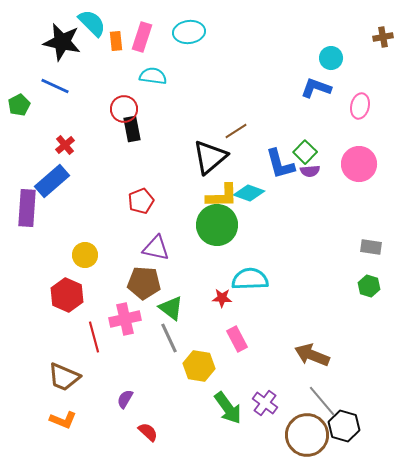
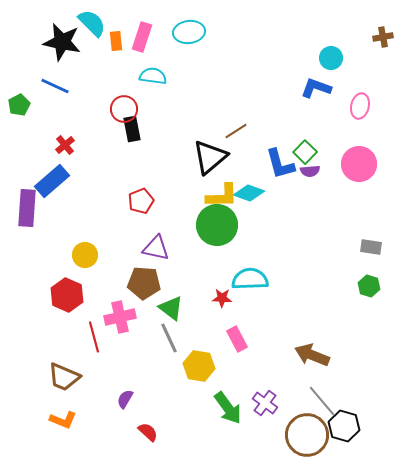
pink cross at (125, 319): moved 5 px left, 2 px up
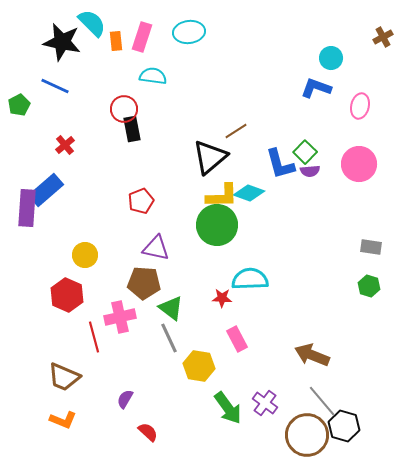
brown cross at (383, 37): rotated 18 degrees counterclockwise
blue rectangle at (52, 181): moved 6 px left, 9 px down
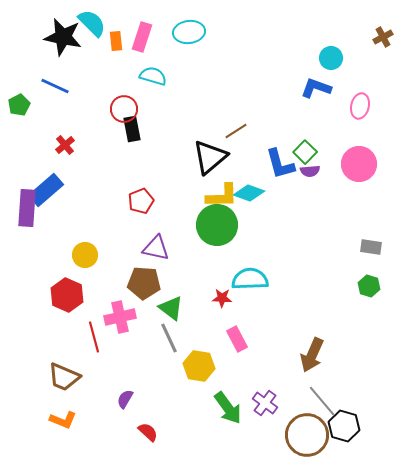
black star at (62, 42): moved 1 px right, 5 px up
cyan semicircle at (153, 76): rotated 8 degrees clockwise
brown arrow at (312, 355): rotated 88 degrees counterclockwise
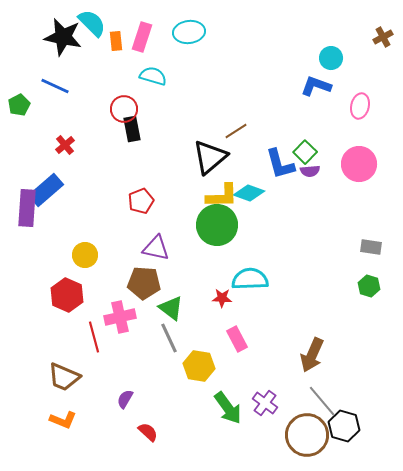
blue L-shape at (316, 88): moved 2 px up
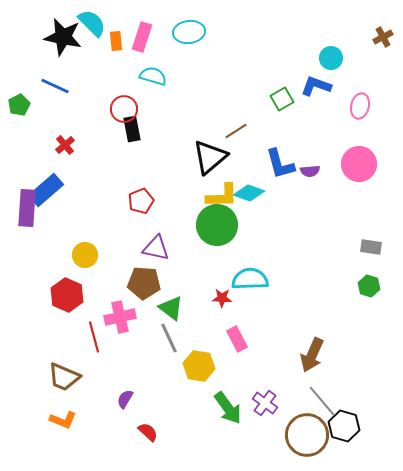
green square at (305, 152): moved 23 px left, 53 px up; rotated 15 degrees clockwise
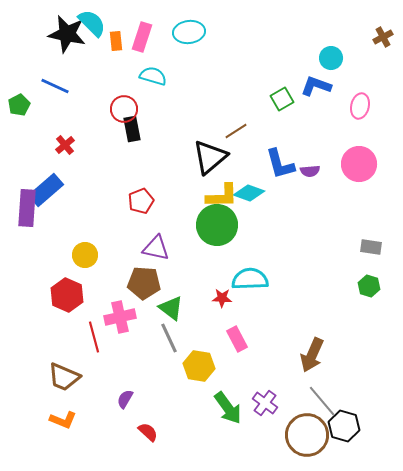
black star at (63, 37): moved 4 px right, 3 px up
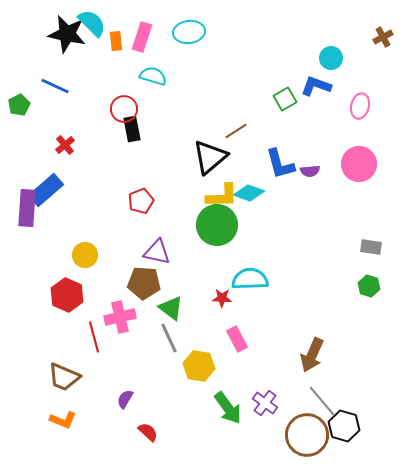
green square at (282, 99): moved 3 px right
purple triangle at (156, 248): moved 1 px right, 4 px down
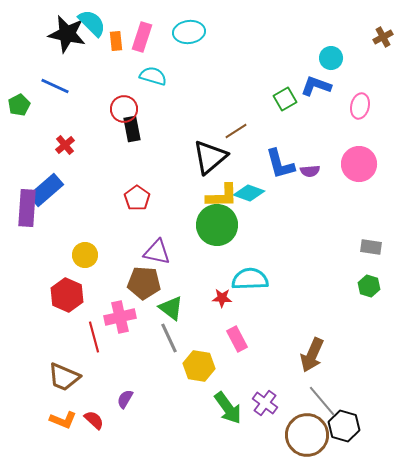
red pentagon at (141, 201): moved 4 px left, 3 px up; rotated 15 degrees counterclockwise
red semicircle at (148, 432): moved 54 px left, 12 px up
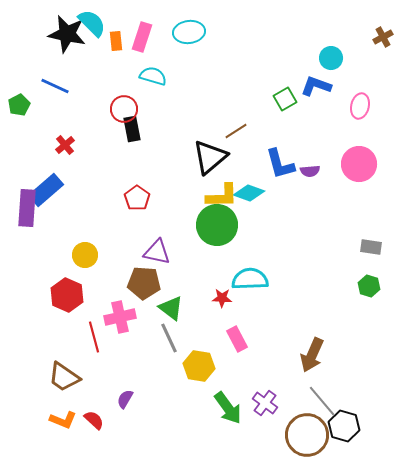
brown trapezoid at (64, 377): rotated 12 degrees clockwise
